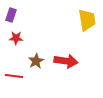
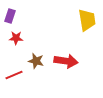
purple rectangle: moved 1 px left, 1 px down
brown star: rotated 28 degrees counterclockwise
red line: moved 1 px up; rotated 30 degrees counterclockwise
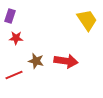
yellow trapezoid: rotated 25 degrees counterclockwise
